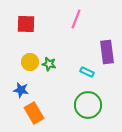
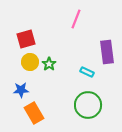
red square: moved 15 px down; rotated 18 degrees counterclockwise
green star: rotated 24 degrees clockwise
blue star: rotated 14 degrees counterclockwise
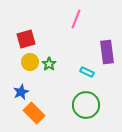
blue star: moved 2 px down; rotated 21 degrees counterclockwise
green circle: moved 2 px left
orange rectangle: rotated 15 degrees counterclockwise
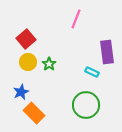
red square: rotated 24 degrees counterclockwise
yellow circle: moved 2 px left
cyan rectangle: moved 5 px right
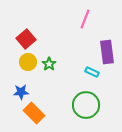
pink line: moved 9 px right
blue star: rotated 21 degrees clockwise
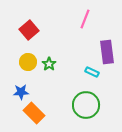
red square: moved 3 px right, 9 px up
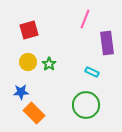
red square: rotated 24 degrees clockwise
purple rectangle: moved 9 px up
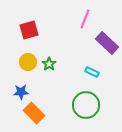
purple rectangle: rotated 40 degrees counterclockwise
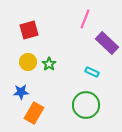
orange rectangle: rotated 75 degrees clockwise
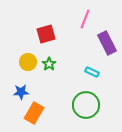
red square: moved 17 px right, 4 px down
purple rectangle: rotated 20 degrees clockwise
